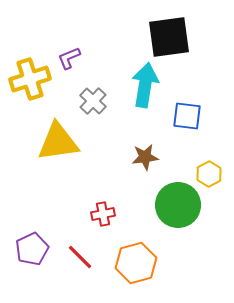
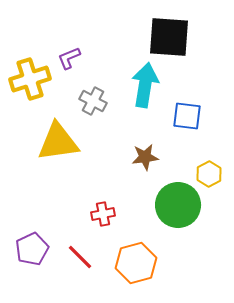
black square: rotated 12 degrees clockwise
gray cross: rotated 16 degrees counterclockwise
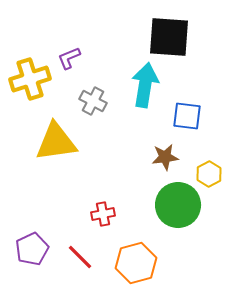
yellow triangle: moved 2 px left
brown star: moved 20 px right
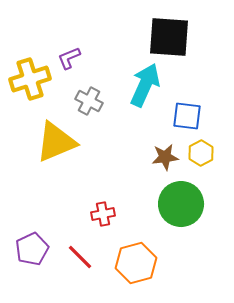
cyan arrow: rotated 15 degrees clockwise
gray cross: moved 4 px left
yellow triangle: rotated 15 degrees counterclockwise
yellow hexagon: moved 8 px left, 21 px up
green circle: moved 3 px right, 1 px up
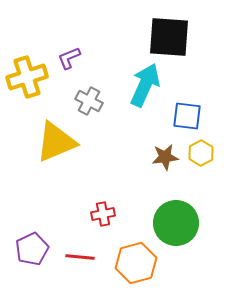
yellow cross: moved 3 px left, 2 px up
green circle: moved 5 px left, 19 px down
red line: rotated 40 degrees counterclockwise
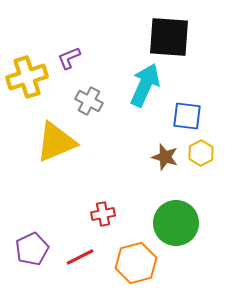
brown star: rotated 24 degrees clockwise
red line: rotated 32 degrees counterclockwise
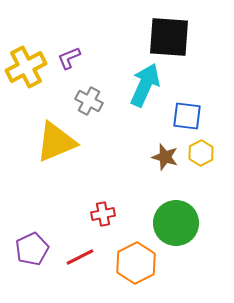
yellow cross: moved 1 px left, 10 px up; rotated 9 degrees counterclockwise
orange hexagon: rotated 12 degrees counterclockwise
